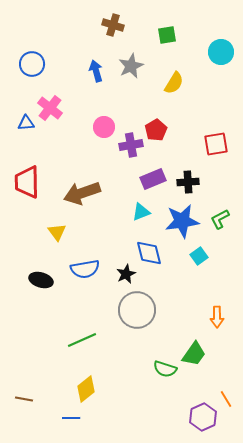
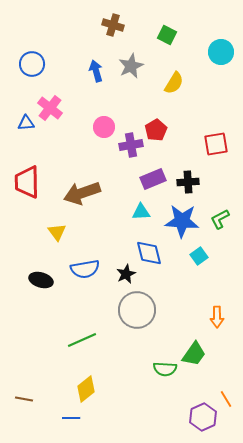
green square: rotated 36 degrees clockwise
cyan triangle: rotated 18 degrees clockwise
blue star: rotated 12 degrees clockwise
green semicircle: rotated 15 degrees counterclockwise
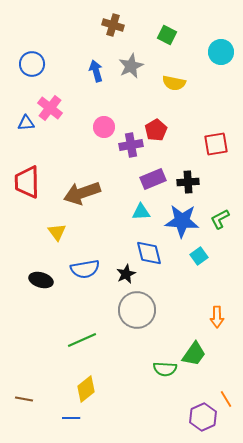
yellow semicircle: rotated 70 degrees clockwise
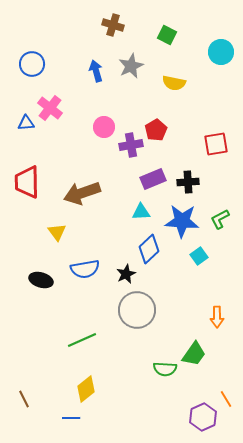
blue diamond: moved 4 px up; rotated 60 degrees clockwise
brown line: rotated 54 degrees clockwise
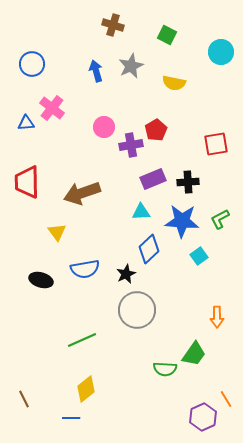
pink cross: moved 2 px right
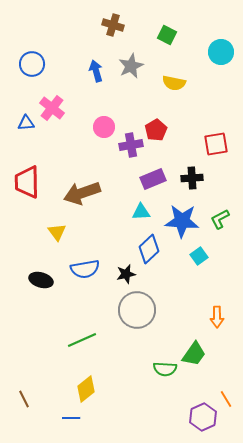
black cross: moved 4 px right, 4 px up
black star: rotated 12 degrees clockwise
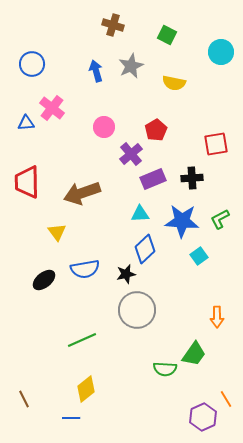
purple cross: moved 9 px down; rotated 30 degrees counterclockwise
cyan triangle: moved 1 px left, 2 px down
blue diamond: moved 4 px left
black ellipse: moved 3 px right; rotated 55 degrees counterclockwise
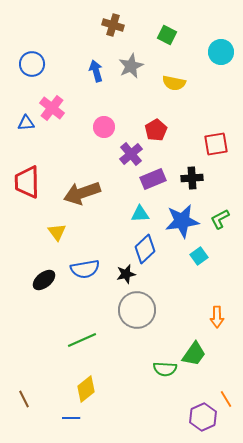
blue star: rotated 12 degrees counterclockwise
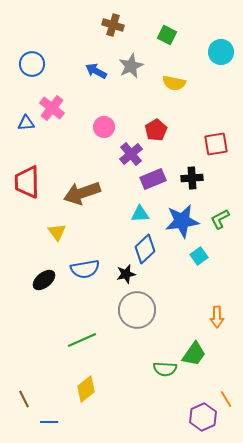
blue arrow: rotated 45 degrees counterclockwise
blue line: moved 22 px left, 4 px down
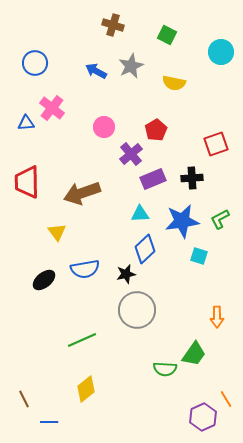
blue circle: moved 3 px right, 1 px up
red square: rotated 10 degrees counterclockwise
cyan square: rotated 36 degrees counterclockwise
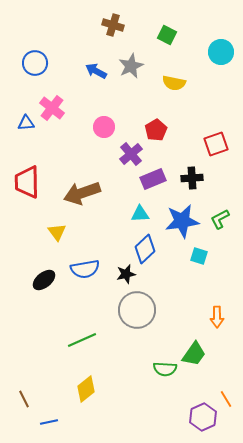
blue line: rotated 12 degrees counterclockwise
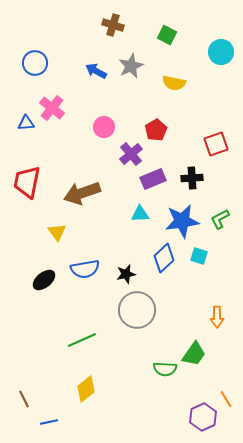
red trapezoid: rotated 12 degrees clockwise
blue diamond: moved 19 px right, 9 px down
